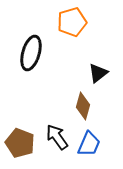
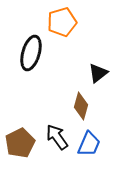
orange pentagon: moved 10 px left
brown diamond: moved 2 px left
brown pentagon: rotated 24 degrees clockwise
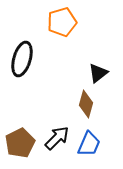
black ellipse: moved 9 px left, 6 px down
brown diamond: moved 5 px right, 2 px up
black arrow: moved 1 px down; rotated 80 degrees clockwise
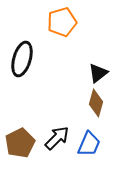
brown diamond: moved 10 px right, 1 px up
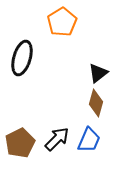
orange pentagon: rotated 16 degrees counterclockwise
black ellipse: moved 1 px up
black arrow: moved 1 px down
blue trapezoid: moved 4 px up
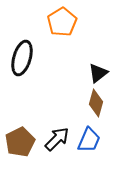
brown pentagon: moved 1 px up
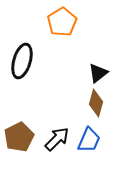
black ellipse: moved 3 px down
brown pentagon: moved 1 px left, 5 px up
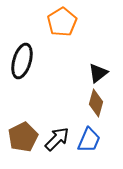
brown pentagon: moved 4 px right
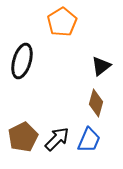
black triangle: moved 3 px right, 7 px up
